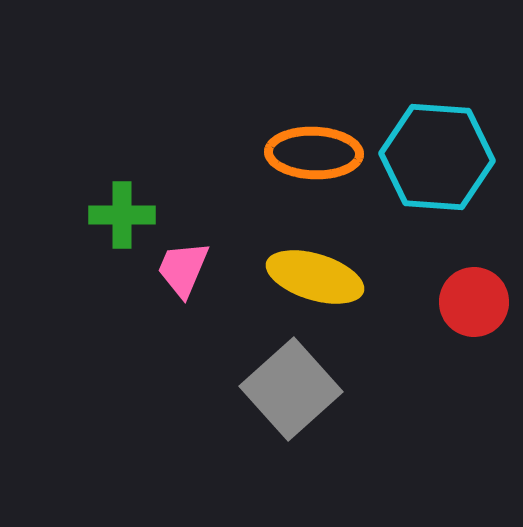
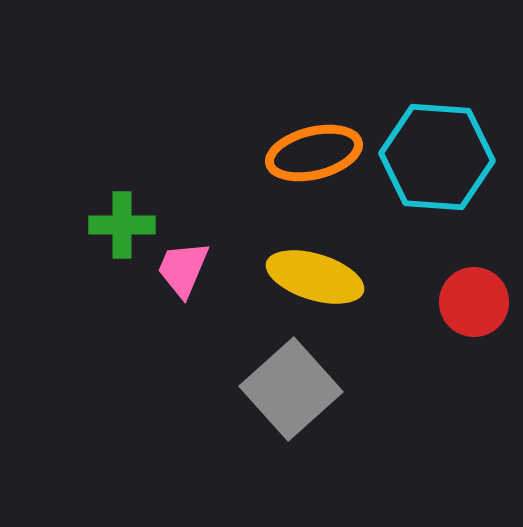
orange ellipse: rotated 16 degrees counterclockwise
green cross: moved 10 px down
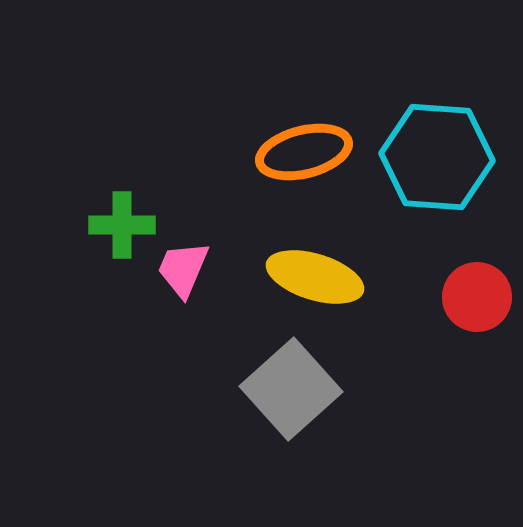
orange ellipse: moved 10 px left, 1 px up
red circle: moved 3 px right, 5 px up
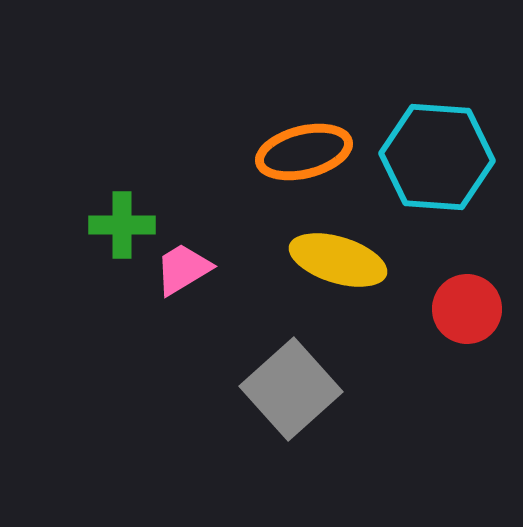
pink trapezoid: rotated 36 degrees clockwise
yellow ellipse: moved 23 px right, 17 px up
red circle: moved 10 px left, 12 px down
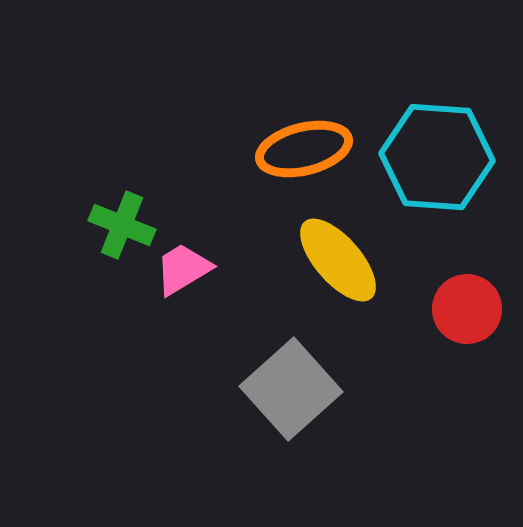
orange ellipse: moved 3 px up
green cross: rotated 22 degrees clockwise
yellow ellipse: rotated 32 degrees clockwise
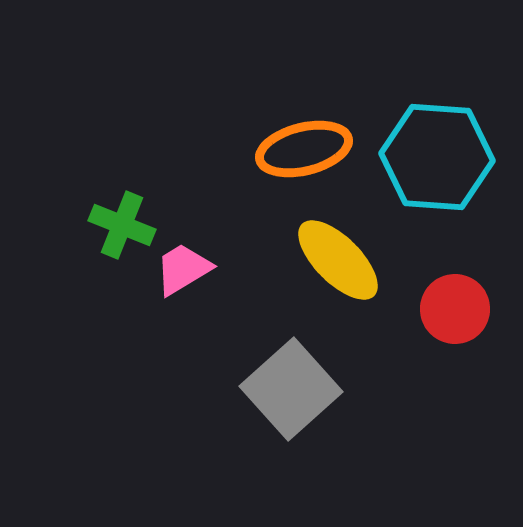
yellow ellipse: rotated 4 degrees counterclockwise
red circle: moved 12 px left
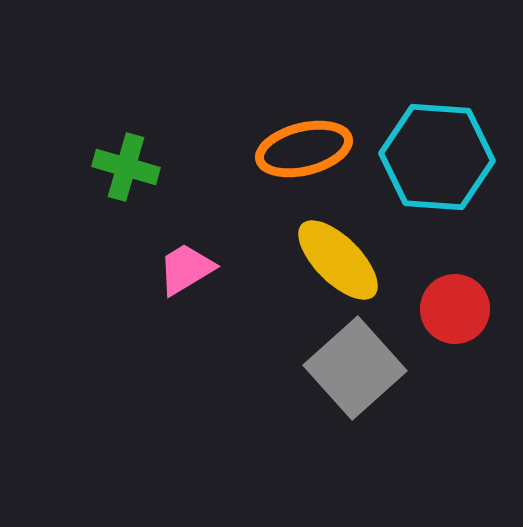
green cross: moved 4 px right, 58 px up; rotated 6 degrees counterclockwise
pink trapezoid: moved 3 px right
gray square: moved 64 px right, 21 px up
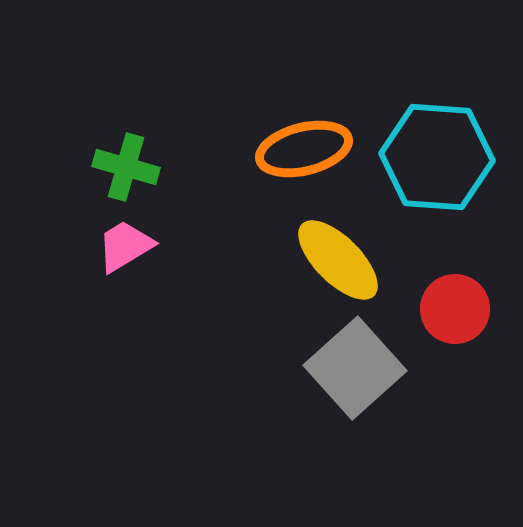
pink trapezoid: moved 61 px left, 23 px up
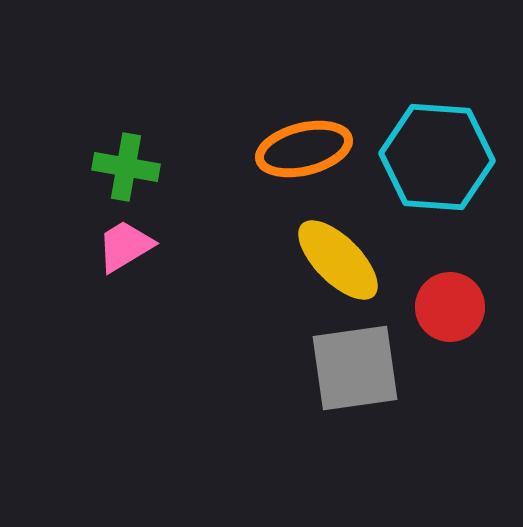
green cross: rotated 6 degrees counterclockwise
red circle: moved 5 px left, 2 px up
gray square: rotated 34 degrees clockwise
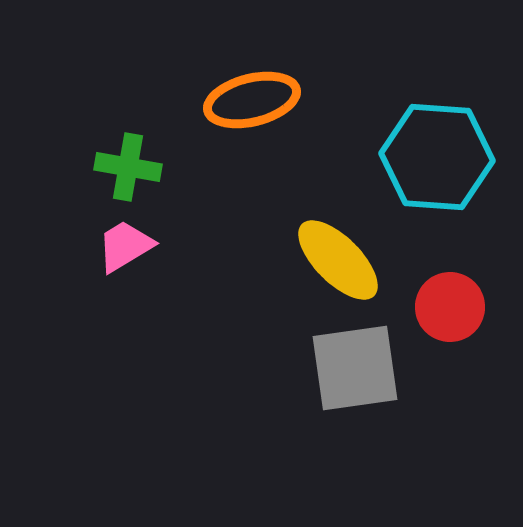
orange ellipse: moved 52 px left, 49 px up
green cross: moved 2 px right
